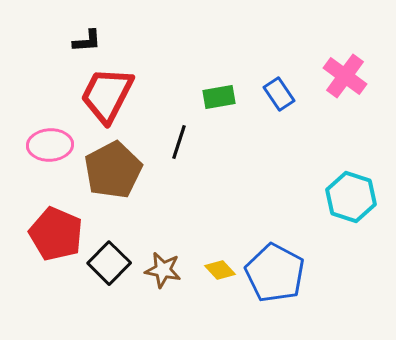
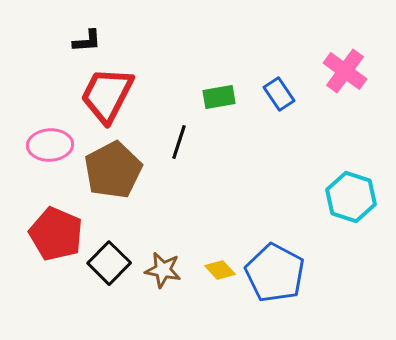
pink cross: moved 5 px up
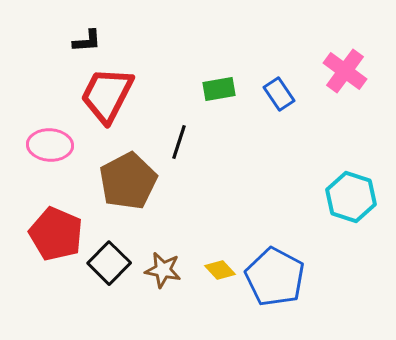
green rectangle: moved 8 px up
pink ellipse: rotated 6 degrees clockwise
brown pentagon: moved 15 px right, 11 px down
blue pentagon: moved 4 px down
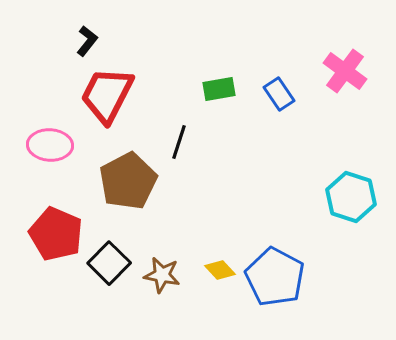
black L-shape: rotated 48 degrees counterclockwise
brown star: moved 1 px left, 5 px down
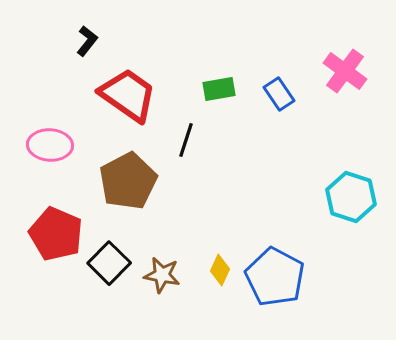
red trapezoid: moved 21 px right; rotated 98 degrees clockwise
black line: moved 7 px right, 2 px up
yellow diamond: rotated 68 degrees clockwise
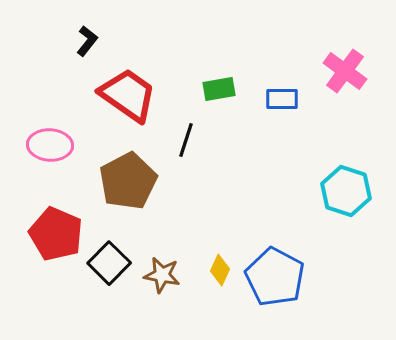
blue rectangle: moved 3 px right, 5 px down; rotated 56 degrees counterclockwise
cyan hexagon: moved 5 px left, 6 px up
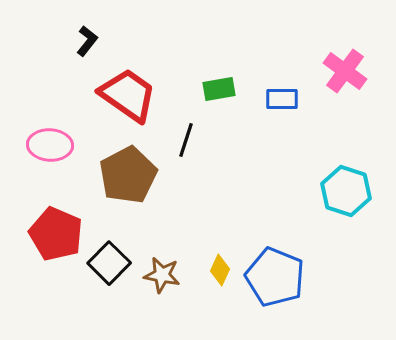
brown pentagon: moved 6 px up
blue pentagon: rotated 6 degrees counterclockwise
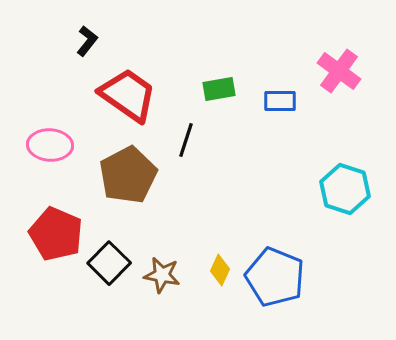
pink cross: moved 6 px left
blue rectangle: moved 2 px left, 2 px down
cyan hexagon: moved 1 px left, 2 px up
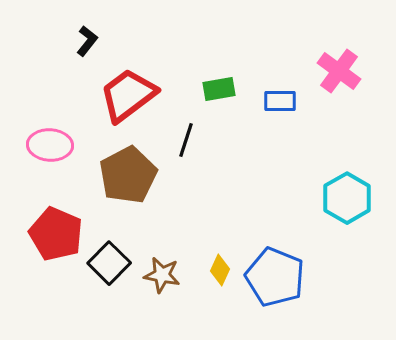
red trapezoid: rotated 72 degrees counterclockwise
cyan hexagon: moved 2 px right, 9 px down; rotated 12 degrees clockwise
